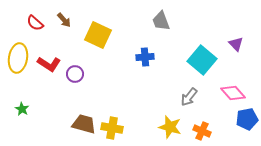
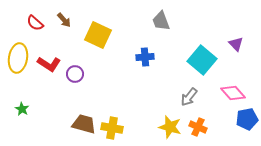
orange cross: moved 4 px left, 4 px up
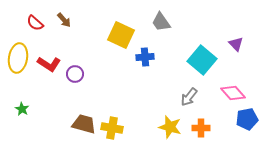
gray trapezoid: moved 1 px down; rotated 15 degrees counterclockwise
yellow square: moved 23 px right
orange cross: moved 3 px right, 1 px down; rotated 24 degrees counterclockwise
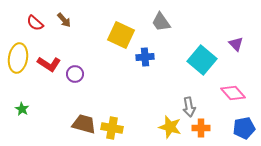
gray arrow: moved 10 px down; rotated 48 degrees counterclockwise
blue pentagon: moved 3 px left, 9 px down
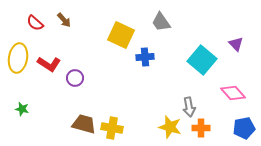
purple circle: moved 4 px down
green star: rotated 16 degrees counterclockwise
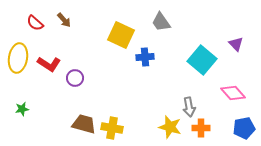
green star: rotated 24 degrees counterclockwise
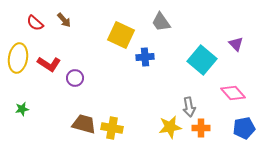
yellow star: rotated 25 degrees counterclockwise
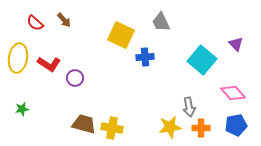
gray trapezoid: rotated 10 degrees clockwise
blue pentagon: moved 8 px left, 3 px up
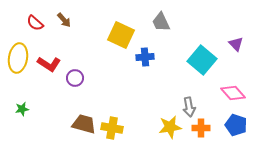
blue pentagon: rotated 30 degrees clockwise
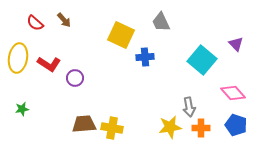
brown trapezoid: rotated 20 degrees counterclockwise
